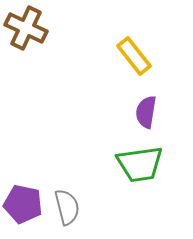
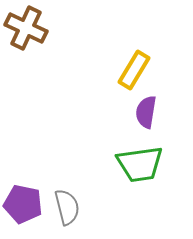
yellow rectangle: moved 14 px down; rotated 69 degrees clockwise
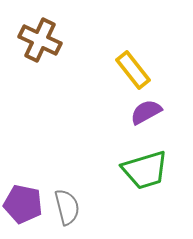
brown cross: moved 14 px right, 12 px down
yellow rectangle: moved 1 px left; rotated 69 degrees counterclockwise
purple semicircle: rotated 52 degrees clockwise
green trapezoid: moved 5 px right, 6 px down; rotated 9 degrees counterclockwise
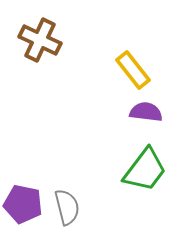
purple semicircle: rotated 36 degrees clockwise
green trapezoid: rotated 36 degrees counterclockwise
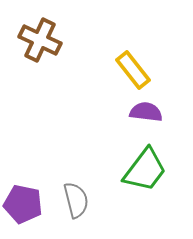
gray semicircle: moved 9 px right, 7 px up
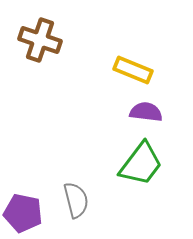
brown cross: rotated 6 degrees counterclockwise
yellow rectangle: rotated 30 degrees counterclockwise
green trapezoid: moved 4 px left, 6 px up
purple pentagon: moved 9 px down
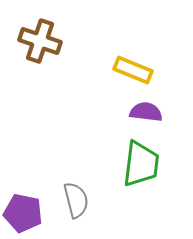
brown cross: moved 1 px down
green trapezoid: rotated 30 degrees counterclockwise
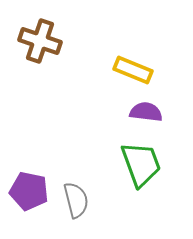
green trapezoid: rotated 27 degrees counterclockwise
purple pentagon: moved 6 px right, 22 px up
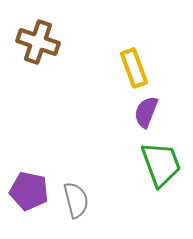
brown cross: moved 2 px left, 1 px down
yellow rectangle: moved 1 px right, 2 px up; rotated 48 degrees clockwise
purple semicircle: rotated 76 degrees counterclockwise
green trapezoid: moved 20 px right
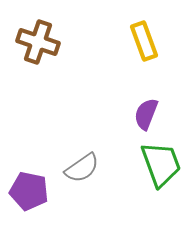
yellow rectangle: moved 10 px right, 27 px up
purple semicircle: moved 2 px down
gray semicircle: moved 6 px right, 32 px up; rotated 69 degrees clockwise
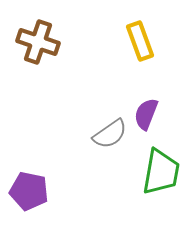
yellow rectangle: moved 4 px left
green trapezoid: moved 8 px down; rotated 30 degrees clockwise
gray semicircle: moved 28 px right, 34 px up
